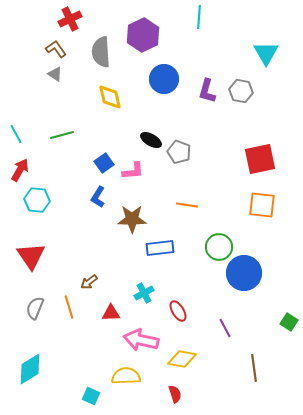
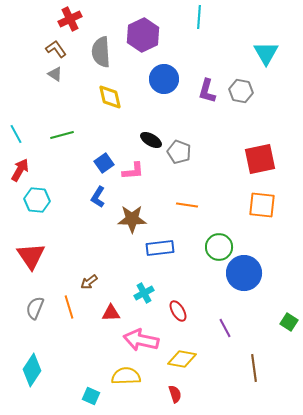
cyan diamond at (30, 369): moved 2 px right, 1 px down; rotated 24 degrees counterclockwise
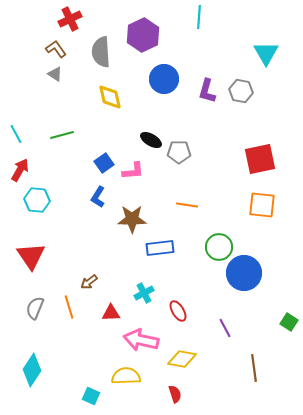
gray pentagon at (179, 152): rotated 20 degrees counterclockwise
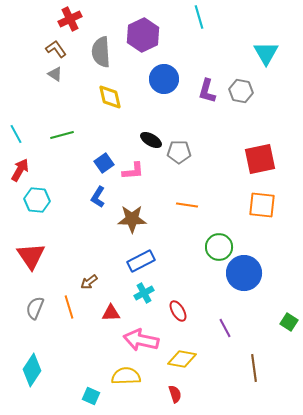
cyan line at (199, 17): rotated 20 degrees counterclockwise
blue rectangle at (160, 248): moved 19 px left, 13 px down; rotated 20 degrees counterclockwise
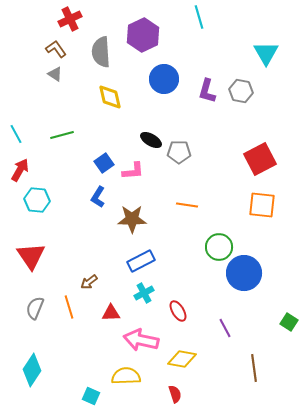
red square at (260, 159): rotated 16 degrees counterclockwise
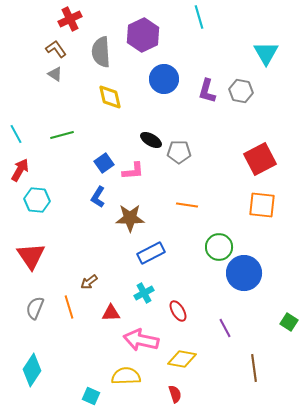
brown star at (132, 219): moved 2 px left, 1 px up
blue rectangle at (141, 261): moved 10 px right, 8 px up
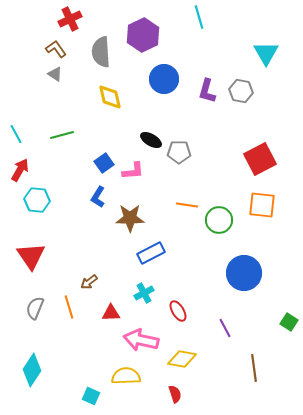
green circle at (219, 247): moved 27 px up
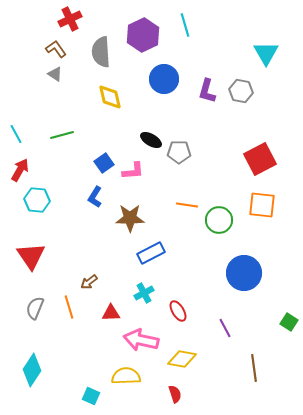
cyan line at (199, 17): moved 14 px left, 8 px down
blue L-shape at (98, 197): moved 3 px left
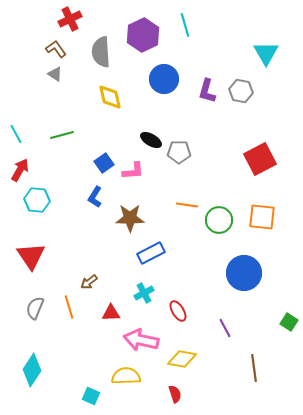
orange square at (262, 205): moved 12 px down
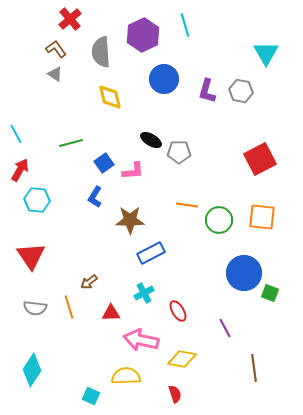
red cross at (70, 19): rotated 15 degrees counterclockwise
green line at (62, 135): moved 9 px right, 8 px down
brown star at (130, 218): moved 2 px down
gray semicircle at (35, 308): rotated 105 degrees counterclockwise
green square at (289, 322): moved 19 px left, 29 px up; rotated 12 degrees counterclockwise
